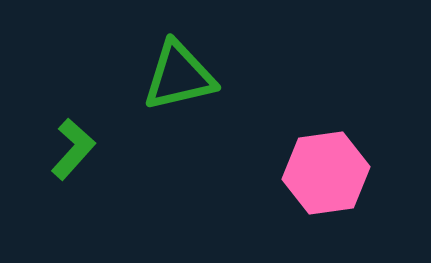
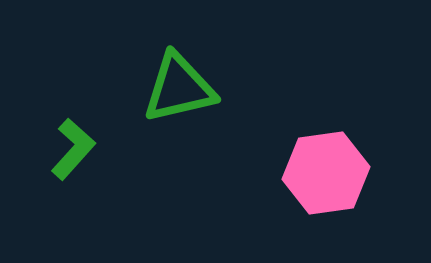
green triangle: moved 12 px down
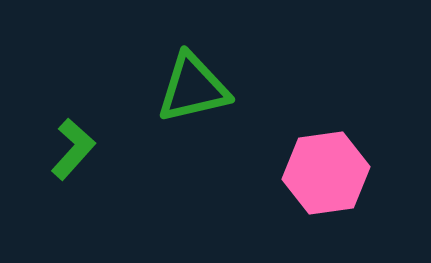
green triangle: moved 14 px right
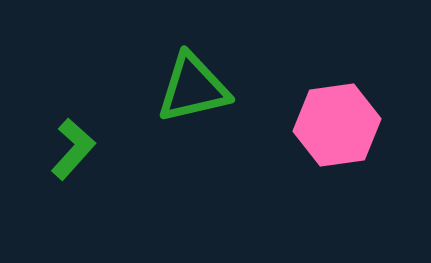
pink hexagon: moved 11 px right, 48 px up
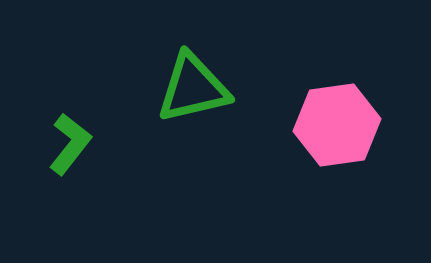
green L-shape: moved 3 px left, 5 px up; rotated 4 degrees counterclockwise
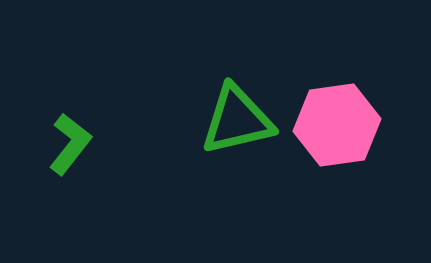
green triangle: moved 44 px right, 32 px down
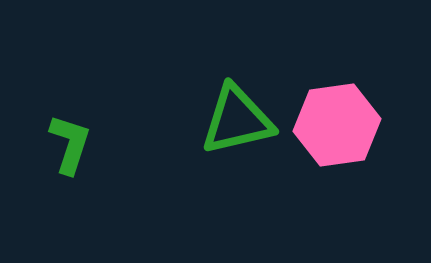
green L-shape: rotated 20 degrees counterclockwise
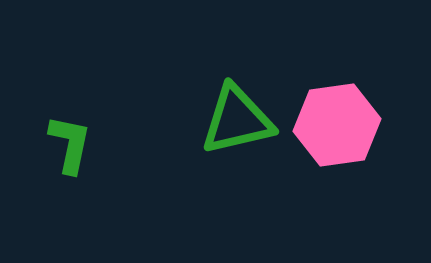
green L-shape: rotated 6 degrees counterclockwise
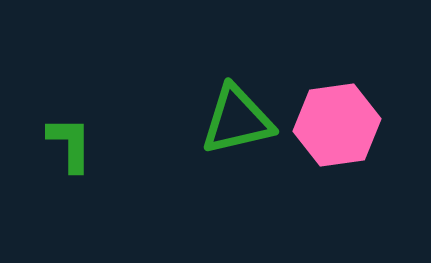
green L-shape: rotated 12 degrees counterclockwise
